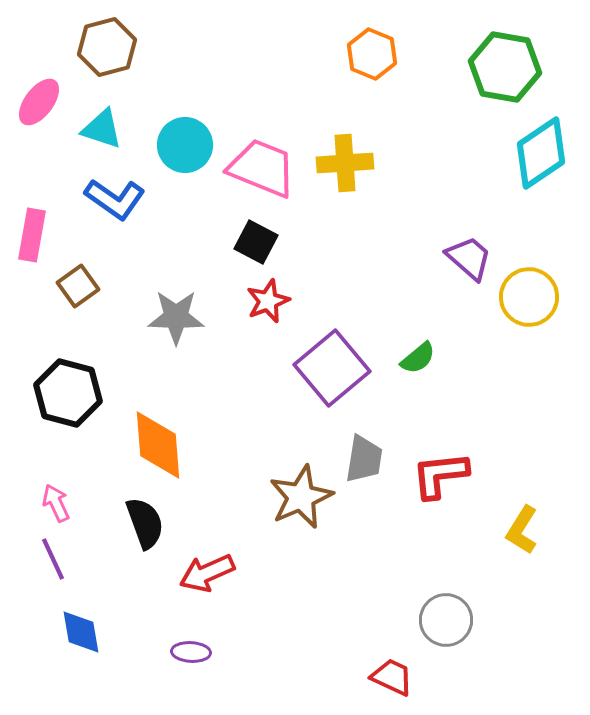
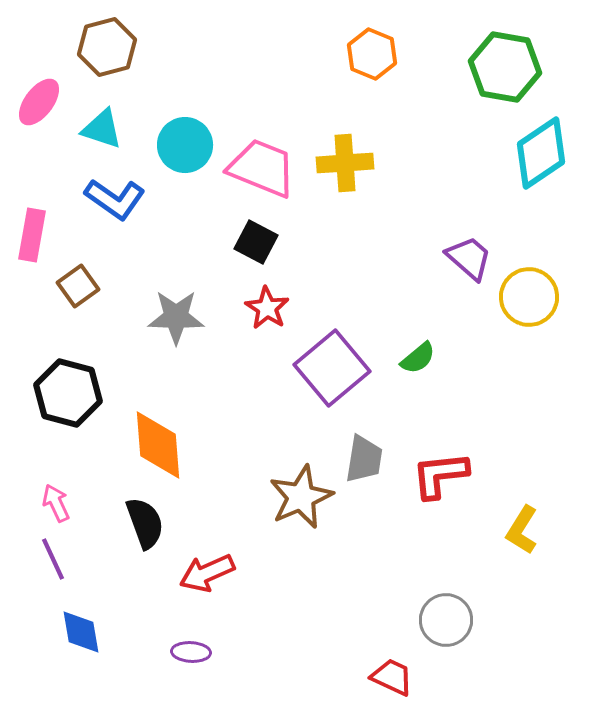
red star: moved 1 px left, 7 px down; rotated 18 degrees counterclockwise
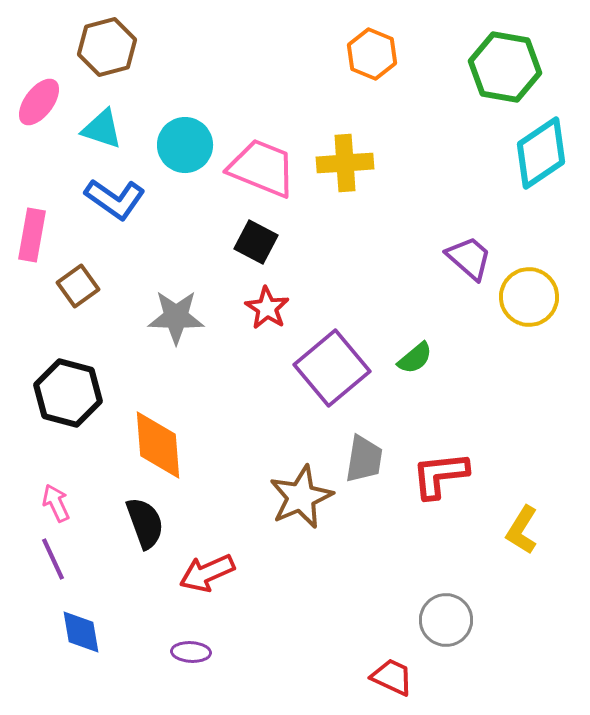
green semicircle: moved 3 px left
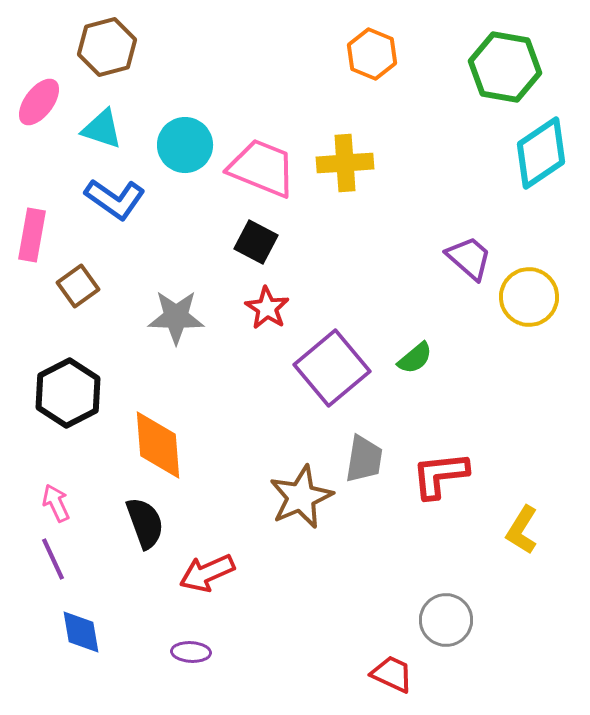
black hexagon: rotated 18 degrees clockwise
red trapezoid: moved 3 px up
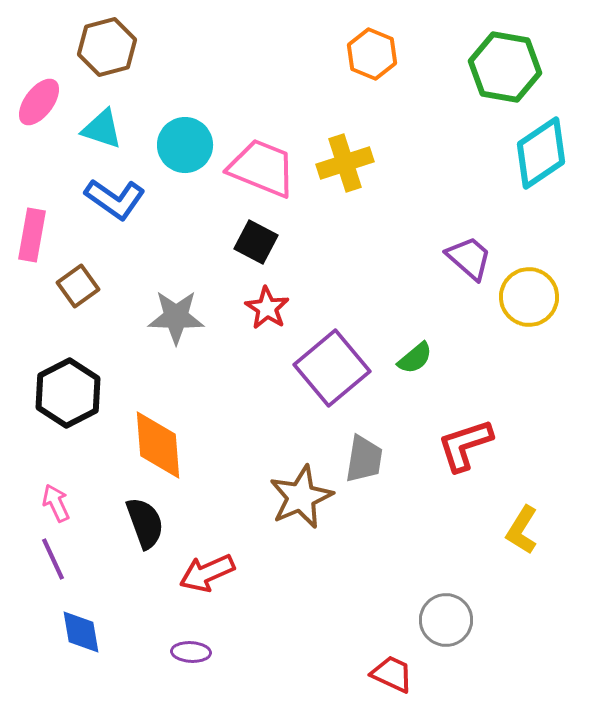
yellow cross: rotated 14 degrees counterclockwise
red L-shape: moved 25 px right, 30 px up; rotated 12 degrees counterclockwise
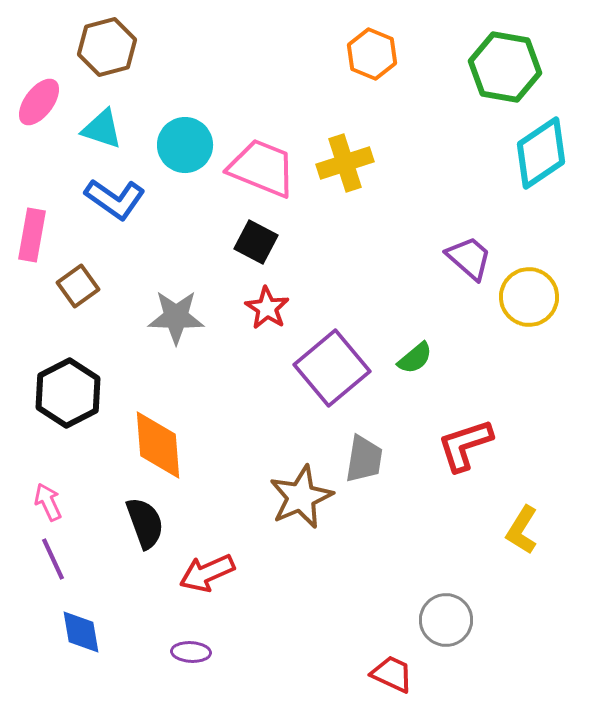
pink arrow: moved 8 px left, 1 px up
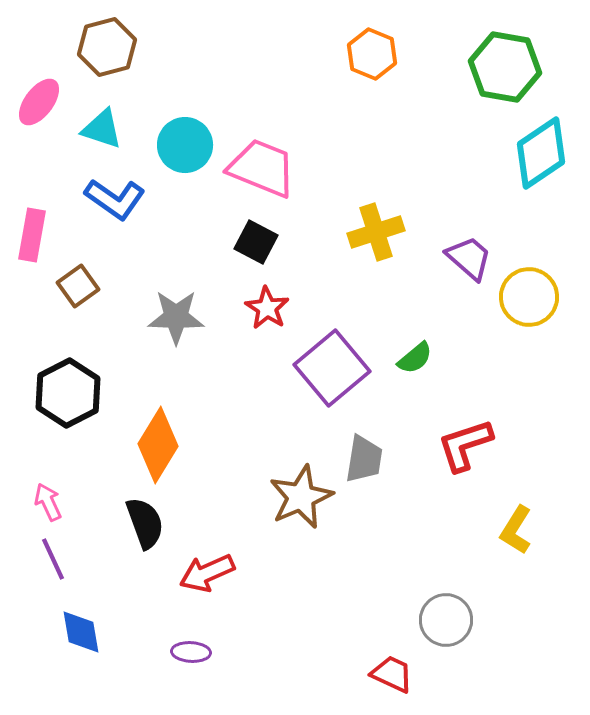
yellow cross: moved 31 px right, 69 px down
orange diamond: rotated 36 degrees clockwise
yellow L-shape: moved 6 px left
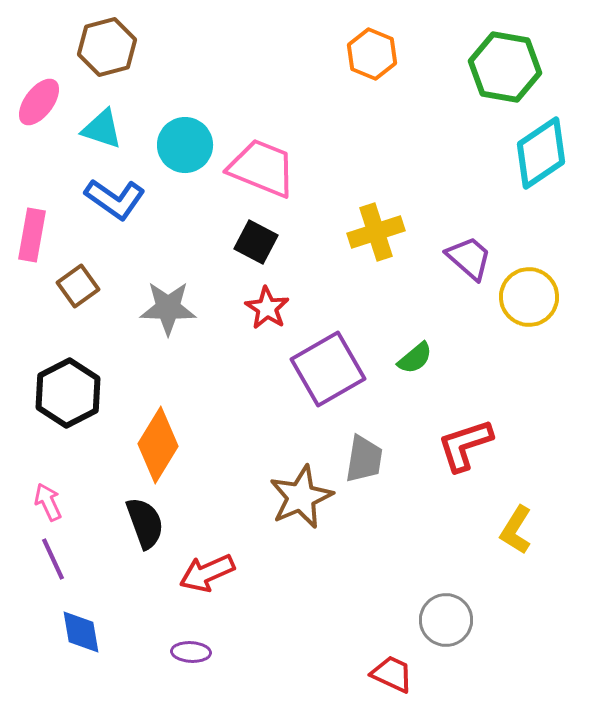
gray star: moved 8 px left, 9 px up
purple square: moved 4 px left, 1 px down; rotated 10 degrees clockwise
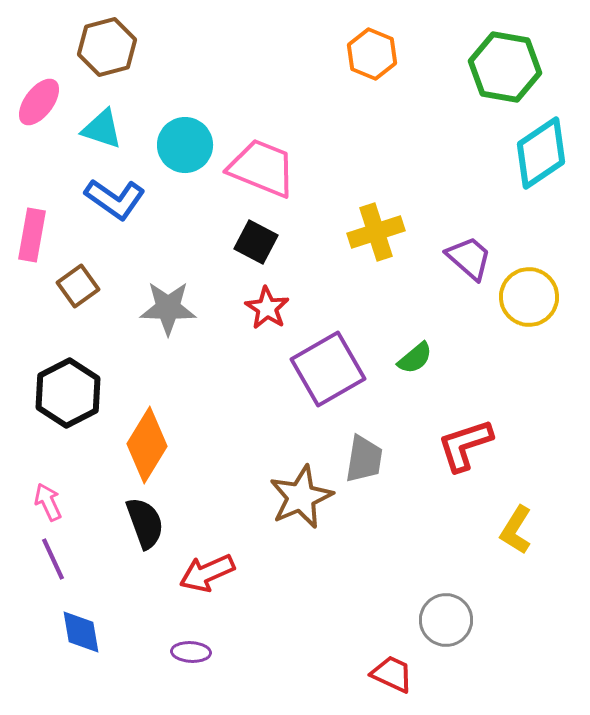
orange diamond: moved 11 px left
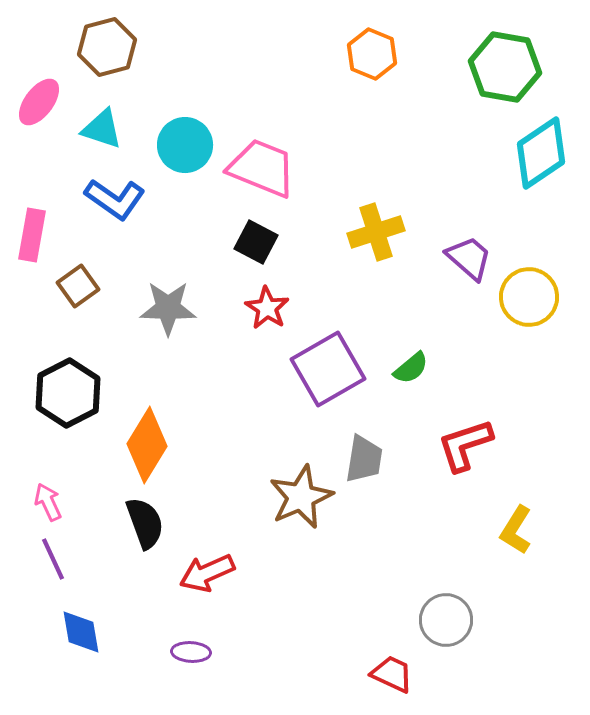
green semicircle: moved 4 px left, 10 px down
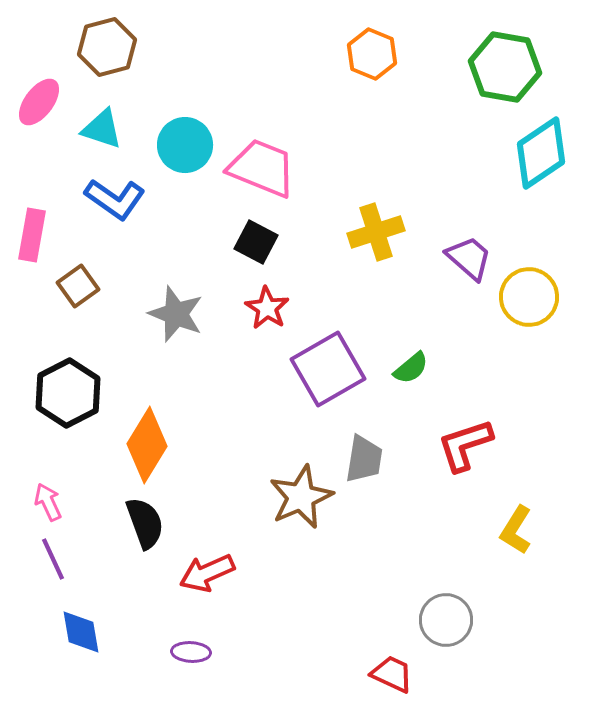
gray star: moved 8 px right, 6 px down; rotated 20 degrees clockwise
